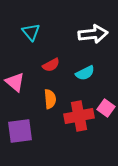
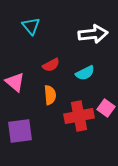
cyan triangle: moved 6 px up
orange semicircle: moved 4 px up
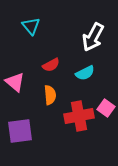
white arrow: moved 3 px down; rotated 124 degrees clockwise
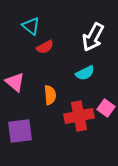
cyan triangle: rotated 12 degrees counterclockwise
red semicircle: moved 6 px left, 18 px up
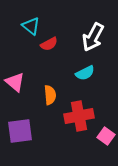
red semicircle: moved 4 px right, 3 px up
pink square: moved 28 px down
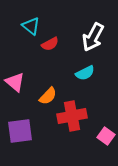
red semicircle: moved 1 px right
orange semicircle: moved 2 px left, 1 px down; rotated 48 degrees clockwise
red cross: moved 7 px left
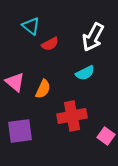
orange semicircle: moved 5 px left, 7 px up; rotated 18 degrees counterclockwise
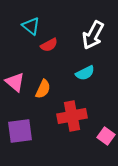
white arrow: moved 2 px up
red semicircle: moved 1 px left, 1 px down
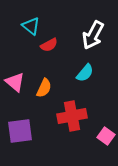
cyan semicircle: rotated 24 degrees counterclockwise
orange semicircle: moved 1 px right, 1 px up
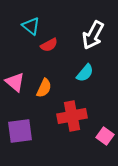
pink square: moved 1 px left
